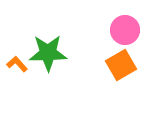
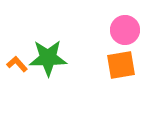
green star: moved 5 px down
orange square: rotated 20 degrees clockwise
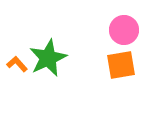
pink circle: moved 1 px left
green star: rotated 24 degrees counterclockwise
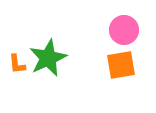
orange L-shape: rotated 145 degrees counterclockwise
